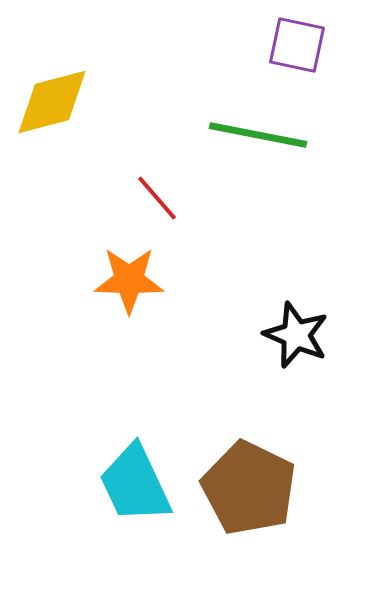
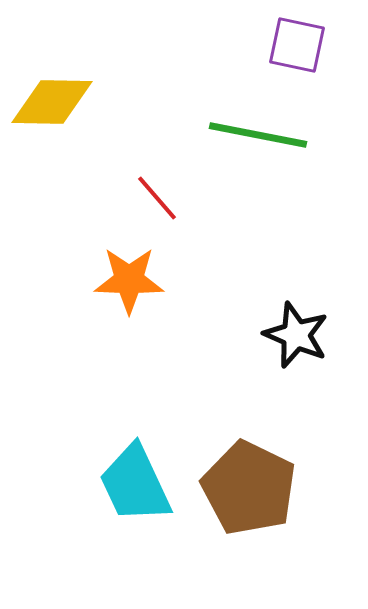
yellow diamond: rotated 16 degrees clockwise
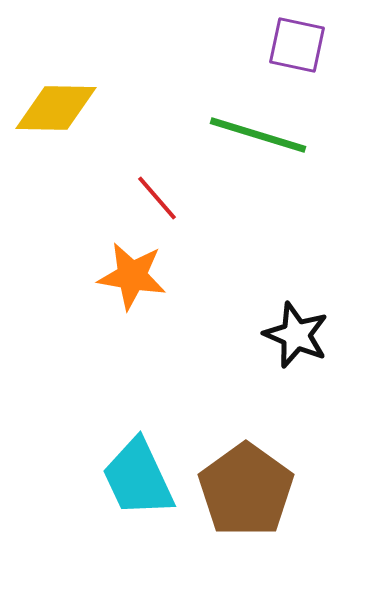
yellow diamond: moved 4 px right, 6 px down
green line: rotated 6 degrees clockwise
orange star: moved 3 px right, 4 px up; rotated 8 degrees clockwise
cyan trapezoid: moved 3 px right, 6 px up
brown pentagon: moved 3 px left, 2 px down; rotated 10 degrees clockwise
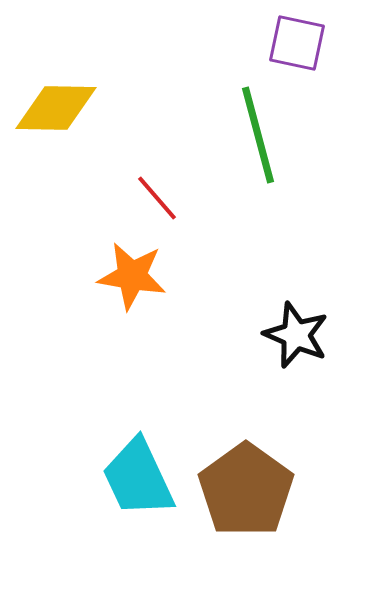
purple square: moved 2 px up
green line: rotated 58 degrees clockwise
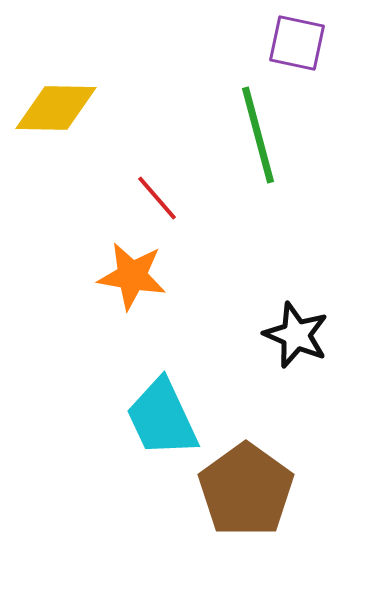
cyan trapezoid: moved 24 px right, 60 px up
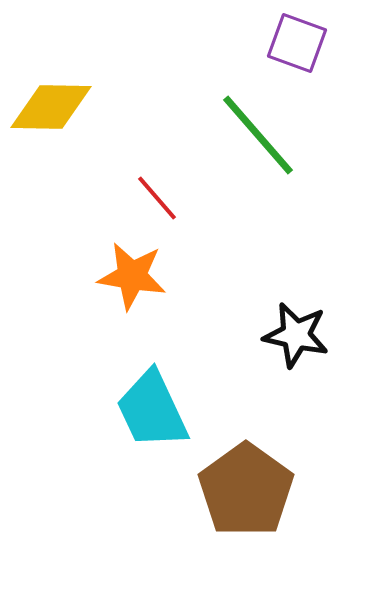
purple square: rotated 8 degrees clockwise
yellow diamond: moved 5 px left, 1 px up
green line: rotated 26 degrees counterclockwise
black star: rotated 10 degrees counterclockwise
cyan trapezoid: moved 10 px left, 8 px up
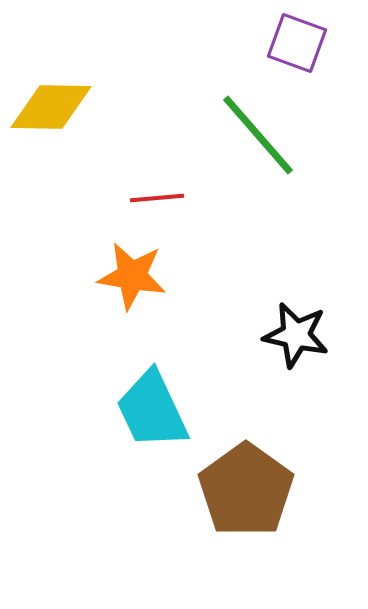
red line: rotated 54 degrees counterclockwise
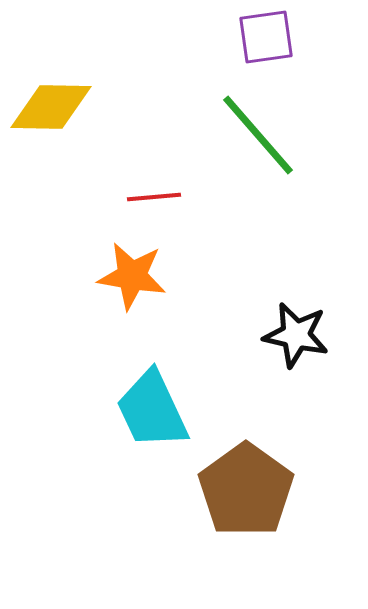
purple square: moved 31 px left, 6 px up; rotated 28 degrees counterclockwise
red line: moved 3 px left, 1 px up
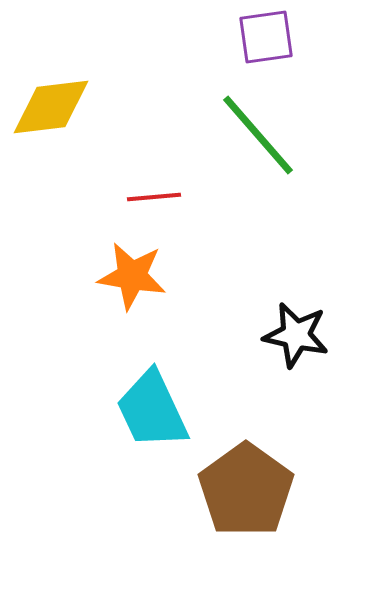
yellow diamond: rotated 8 degrees counterclockwise
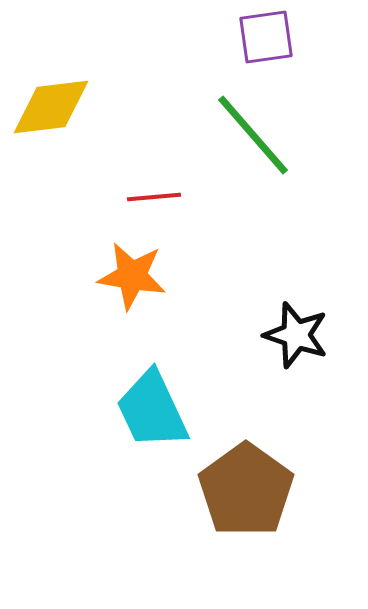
green line: moved 5 px left
black star: rotated 6 degrees clockwise
